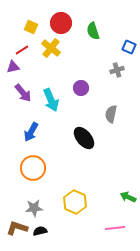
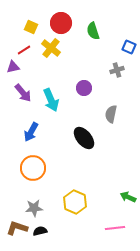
red line: moved 2 px right
purple circle: moved 3 px right
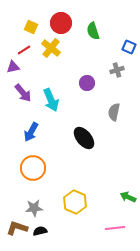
purple circle: moved 3 px right, 5 px up
gray semicircle: moved 3 px right, 2 px up
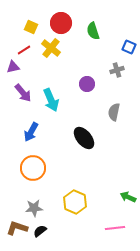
purple circle: moved 1 px down
black semicircle: rotated 24 degrees counterclockwise
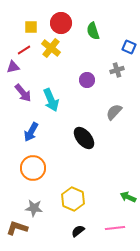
yellow square: rotated 24 degrees counterclockwise
purple circle: moved 4 px up
gray semicircle: rotated 30 degrees clockwise
yellow hexagon: moved 2 px left, 3 px up
gray star: rotated 12 degrees clockwise
black semicircle: moved 38 px right
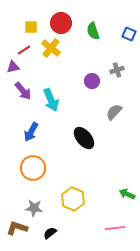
blue square: moved 13 px up
purple circle: moved 5 px right, 1 px down
purple arrow: moved 2 px up
green arrow: moved 1 px left, 3 px up
black semicircle: moved 28 px left, 2 px down
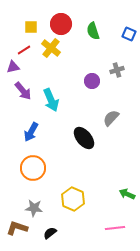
red circle: moved 1 px down
gray semicircle: moved 3 px left, 6 px down
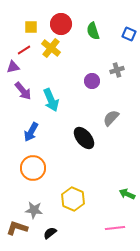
gray star: moved 2 px down
